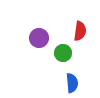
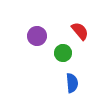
red semicircle: rotated 48 degrees counterclockwise
purple circle: moved 2 px left, 2 px up
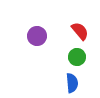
green circle: moved 14 px right, 4 px down
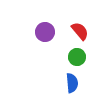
purple circle: moved 8 px right, 4 px up
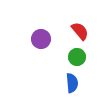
purple circle: moved 4 px left, 7 px down
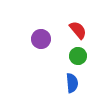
red semicircle: moved 2 px left, 1 px up
green circle: moved 1 px right, 1 px up
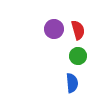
red semicircle: rotated 24 degrees clockwise
purple circle: moved 13 px right, 10 px up
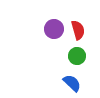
green circle: moved 1 px left
blue semicircle: rotated 42 degrees counterclockwise
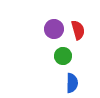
green circle: moved 14 px left
blue semicircle: rotated 48 degrees clockwise
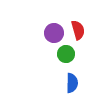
purple circle: moved 4 px down
green circle: moved 3 px right, 2 px up
